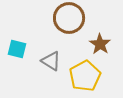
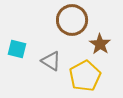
brown circle: moved 3 px right, 2 px down
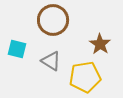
brown circle: moved 19 px left
yellow pentagon: moved 1 px down; rotated 20 degrees clockwise
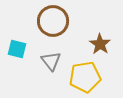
brown circle: moved 1 px down
gray triangle: rotated 20 degrees clockwise
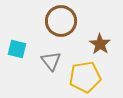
brown circle: moved 8 px right
